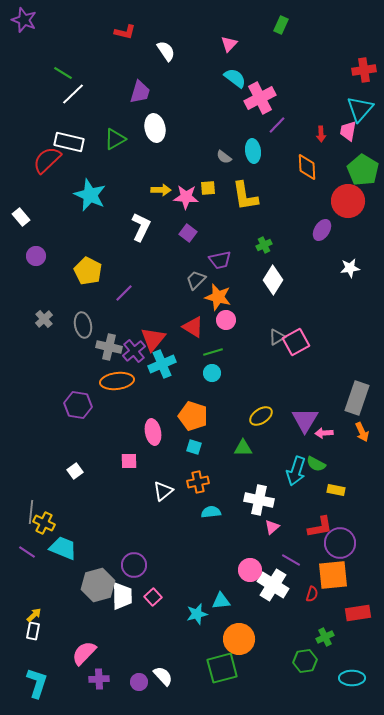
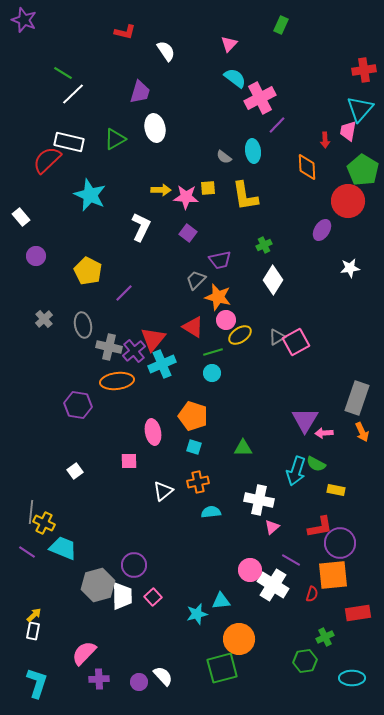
red arrow at (321, 134): moved 4 px right, 6 px down
yellow ellipse at (261, 416): moved 21 px left, 81 px up
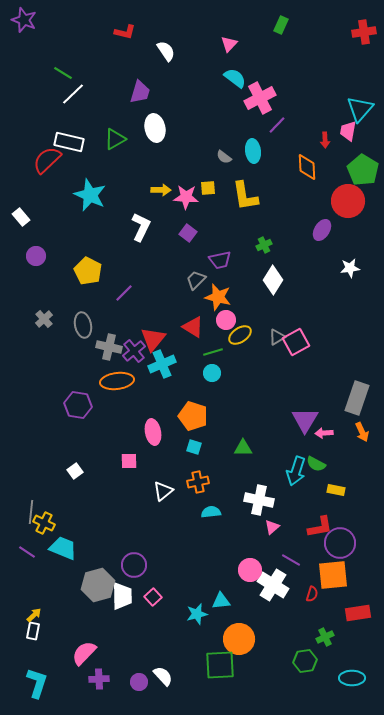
red cross at (364, 70): moved 38 px up
green square at (222, 668): moved 2 px left, 3 px up; rotated 12 degrees clockwise
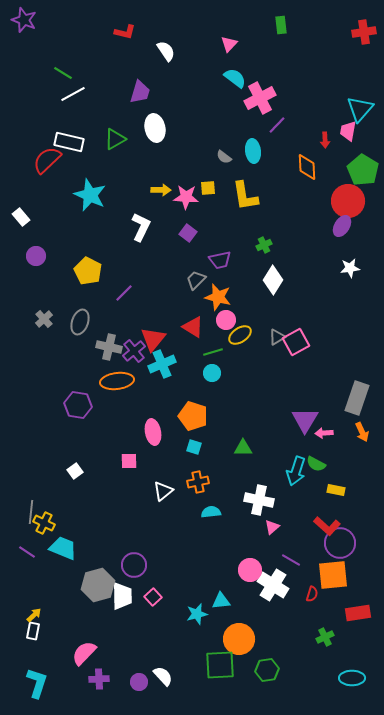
green rectangle at (281, 25): rotated 30 degrees counterclockwise
white line at (73, 94): rotated 15 degrees clockwise
purple ellipse at (322, 230): moved 20 px right, 4 px up
gray ellipse at (83, 325): moved 3 px left, 3 px up; rotated 30 degrees clockwise
red L-shape at (320, 527): moved 7 px right, 1 px up; rotated 52 degrees clockwise
green hexagon at (305, 661): moved 38 px left, 9 px down
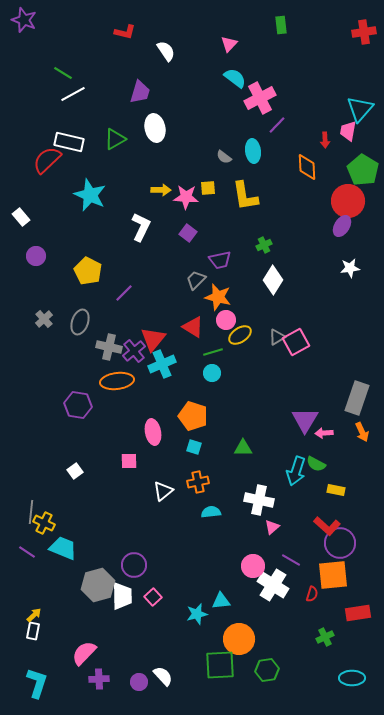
pink circle at (250, 570): moved 3 px right, 4 px up
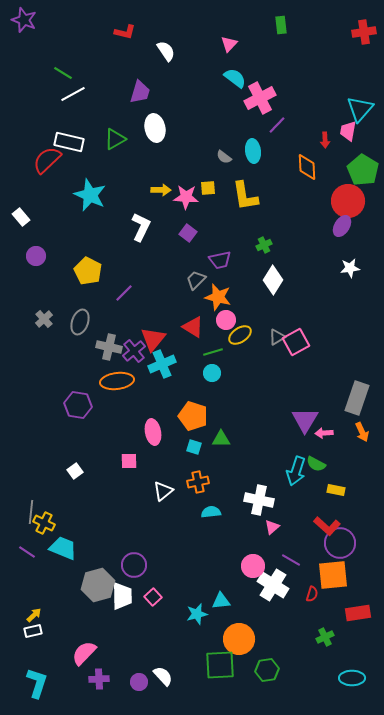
green triangle at (243, 448): moved 22 px left, 9 px up
white rectangle at (33, 631): rotated 66 degrees clockwise
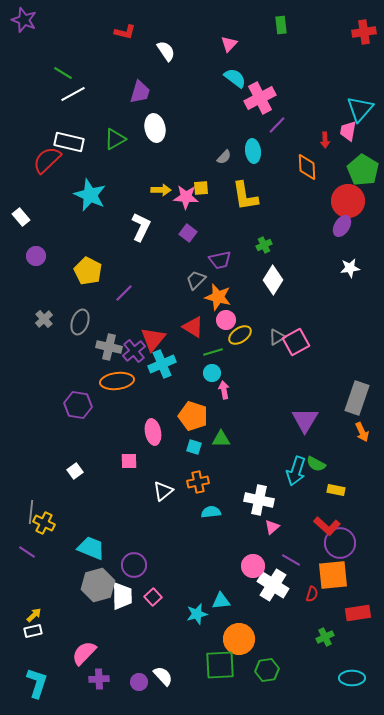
gray semicircle at (224, 157): rotated 84 degrees counterclockwise
yellow square at (208, 188): moved 7 px left
pink arrow at (324, 433): moved 100 px left, 43 px up; rotated 84 degrees clockwise
cyan trapezoid at (63, 548): moved 28 px right
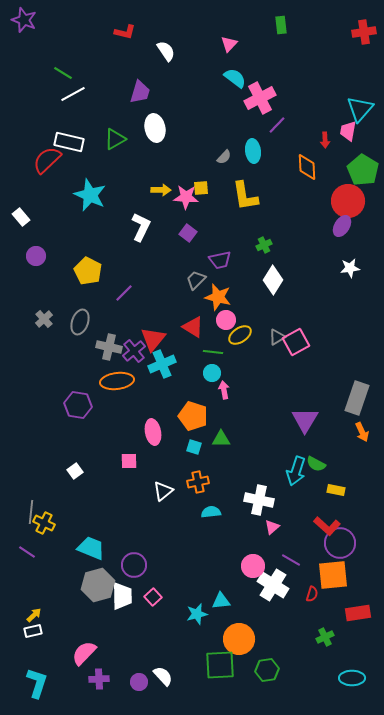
green line at (213, 352): rotated 24 degrees clockwise
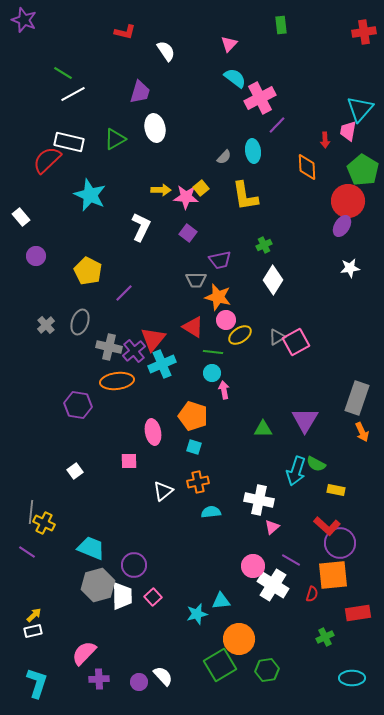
yellow square at (201, 188): rotated 35 degrees counterclockwise
gray trapezoid at (196, 280): rotated 135 degrees counterclockwise
gray cross at (44, 319): moved 2 px right, 6 px down
green triangle at (221, 439): moved 42 px right, 10 px up
green square at (220, 665): rotated 28 degrees counterclockwise
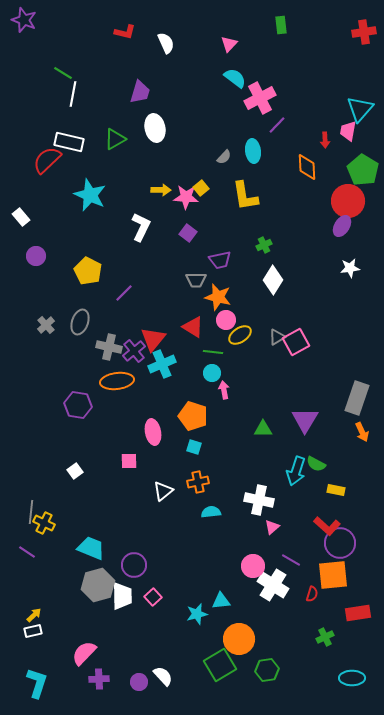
white semicircle at (166, 51): moved 8 px up; rotated 10 degrees clockwise
white line at (73, 94): rotated 50 degrees counterclockwise
